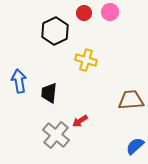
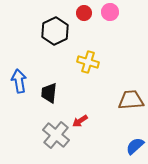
yellow cross: moved 2 px right, 2 px down
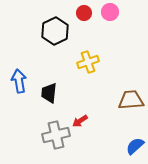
yellow cross: rotated 35 degrees counterclockwise
gray cross: rotated 36 degrees clockwise
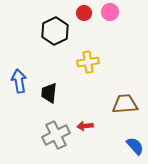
yellow cross: rotated 10 degrees clockwise
brown trapezoid: moved 6 px left, 4 px down
red arrow: moved 5 px right, 5 px down; rotated 28 degrees clockwise
gray cross: rotated 12 degrees counterclockwise
blue semicircle: rotated 90 degrees clockwise
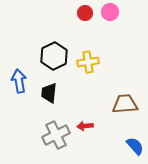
red circle: moved 1 px right
black hexagon: moved 1 px left, 25 px down
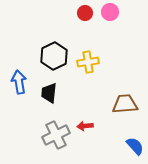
blue arrow: moved 1 px down
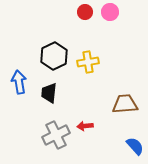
red circle: moved 1 px up
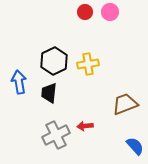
black hexagon: moved 5 px down
yellow cross: moved 2 px down
brown trapezoid: rotated 16 degrees counterclockwise
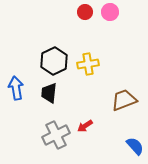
blue arrow: moved 3 px left, 6 px down
brown trapezoid: moved 1 px left, 4 px up
red arrow: rotated 28 degrees counterclockwise
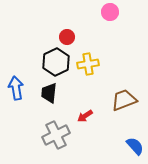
red circle: moved 18 px left, 25 px down
black hexagon: moved 2 px right, 1 px down
red arrow: moved 10 px up
